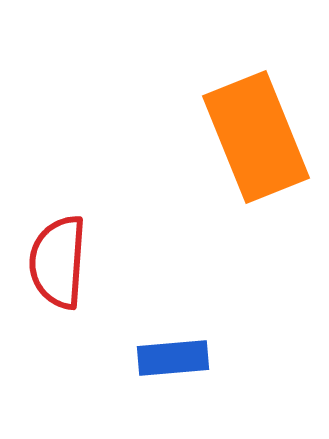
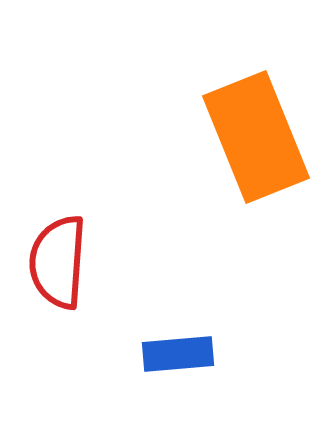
blue rectangle: moved 5 px right, 4 px up
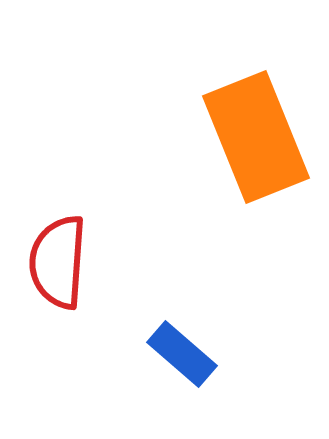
blue rectangle: moved 4 px right; rotated 46 degrees clockwise
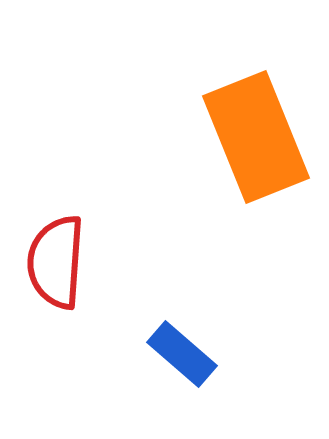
red semicircle: moved 2 px left
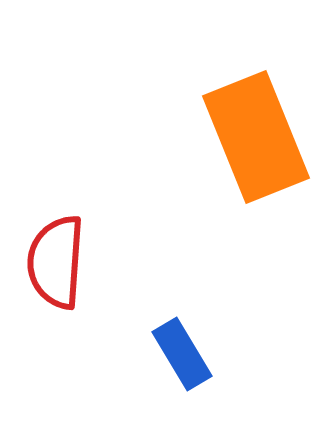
blue rectangle: rotated 18 degrees clockwise
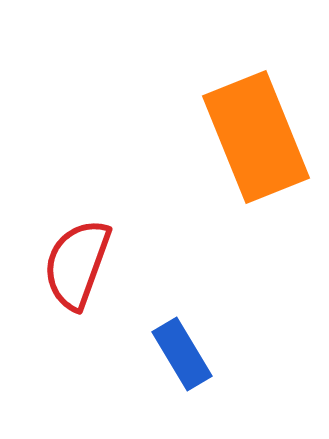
red semicircle: moved 21 px right, 2 px down; rotated 16 degrees clockwise
